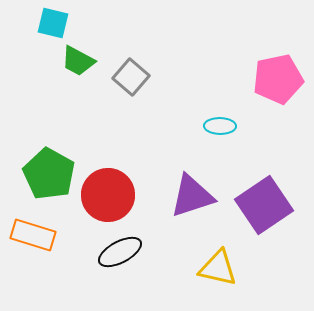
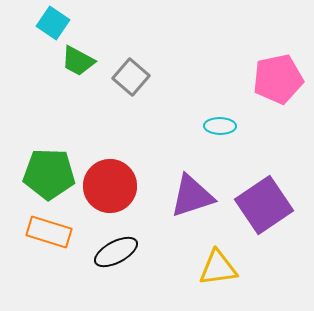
cyan square: rotated 20 degrees clockwise
green pentagon: rotated 27 degrees counterclockwise
red circle: moved 2 px right, 9 px up
orange rectangle: moved 16 px right, 3 px up
black ellipse: moved 4 px left
yellow triangle: rotated 21 degrees counterclockwise
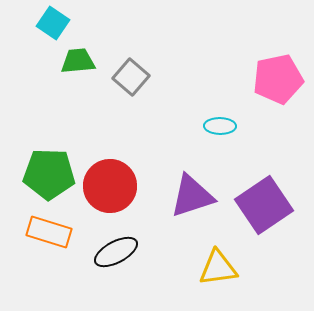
green trapezoid: rotated 147 degrees clockwise
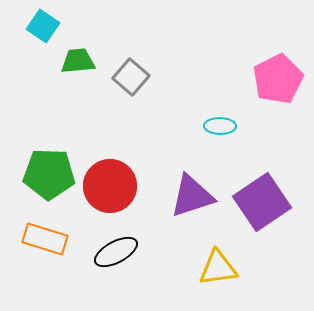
cyan square: moved 10 px left, 3 px down
pink pentagon: rotated 15 degrees counterclockwise
purple square: moved 2 px left, 3 px up
orange rectangle: moved 4 px left, 7 px down
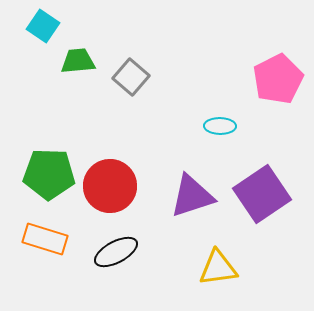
purple square: moved 8 px up
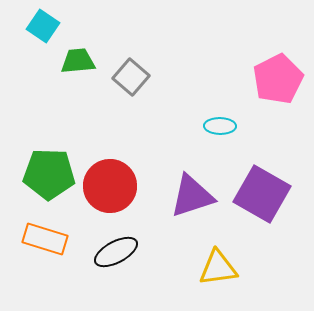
purple square: rotated 26 degrees counterclockwise
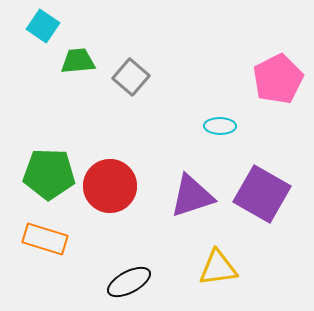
black ellipse: moved 13 px right, 30 px down
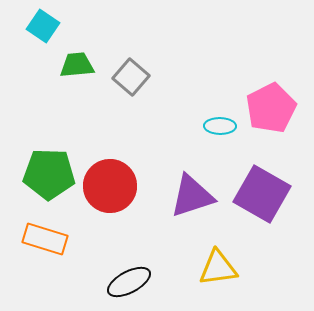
green trapezoid: moved 1 px left, 4 px down
pink pentagon: moved 7 px left, 29 px down
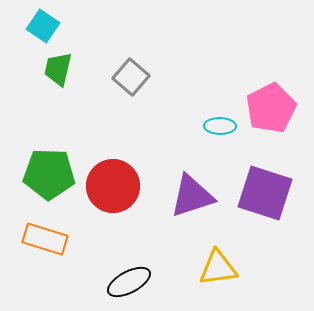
green trapezoid: moved 19 px left, 4 px down; rotated 72 degrees counterclockwise
red circle: moved 3 px right
purple square: moved 3 px right, 1 px up; rotated 12 degrees counterclockwise
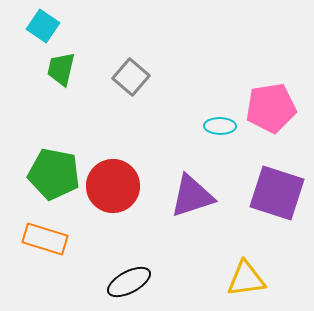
green trapezoid: moved 3 px right
pink pentagon: rotated 18 degrees clockwise
green pentagon: moved 5 px right; rotated 9 degrees clockwise
purple square: moved 12 px right
yellow triangle: moved 28 px right, 11 px down
